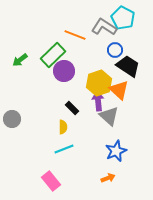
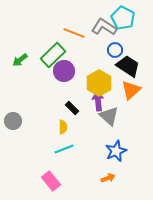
orange line: moved 1 px left, 2 px up
yellow hexagon: rotated 10 degrees counterclockwise
orange triangle: moved 12 px right; rotated 35 degrees clockwise
gray circle: moved 1 px right, 2 px down
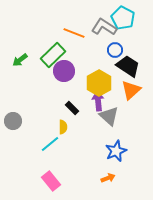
cyan line: moved 14 px left, 5 px up; rotated 18 degrees counterclockwise
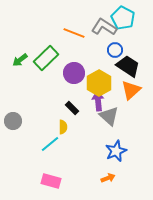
green rectangle: moved 7 px left, 3 px down
purple circle: moved 10 px right, 2 px down
pink rectangle: rotated 36 degrees counterclockwise
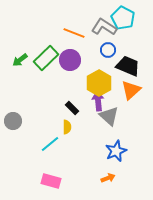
blue circle: moved 7 px left
black trapezoid: rotated 10 degrees counterclockwise
purple circle: moved 4 px left, 13 px up
yellow semicircle: moved 4 px right
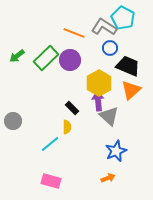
blue circle: moved 2 px right, 2 px up
green arrow: moved 3 px left, 4 px up
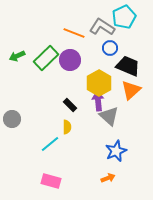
cyan pentagon: moved 1 px right, 1 px up; rotated 20 degrees clockwise
gray L-shape: moved 2 px left
green arrow: rotated 14 degrees clockwise
black rectangle: moved 2 px left, 3 px up
gray circle: moved 1 px left, 2 px up
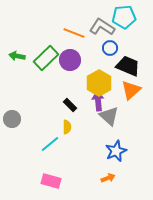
cyan pentagon: rotated 20 degrees clockwise
green arrow: rotated 35 degrees clockwise
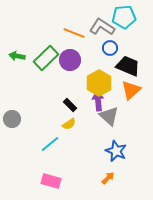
yellow semicircle: moved 2 px right, 3 px up; rotated 56 degrees clockwise
blue star: rotated 25 degrees counterclockwise
orange arrow: rotated 24 degrees counterclockwise
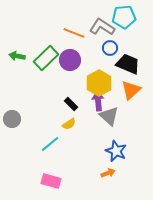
black trapezoid: moved 2 px up
black rectangle: moved 1 px right, 1 px up
orange arrow: moved 5 px up; rotated 24 degrees clockwise
